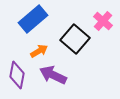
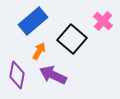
blue rectangle: moved 2 px down
black square: moved 3 px left
orange arrow: rotated 30 degrees counterclockwise
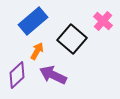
orange arrow: moved 2 px left
purple diamond: rotated 36 degrees clockwise
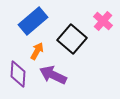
purple diamond: moved 1 px right, 1 px up; rotated 44 degrees counterclockwise
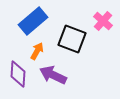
black square: rotated 20 degrees counterclockwise
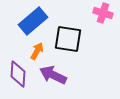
pink cross: moved 8 px up; rotated 24 degrees counterclockwise
black square: moved 4 px left; rotated 12 degrees counterclockwise
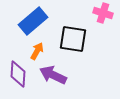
black square: moved 5 px right
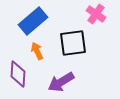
pink cross: moved 7 px left, 1 px down; rotated 18 degrees clockwise
black square: moved 4 px down; rotated 16 degrees counterclockwise
orange arrow: rotated 54 degrees counterclockwise
purple arrow: moved 8 px right, 7 px down; rotated 56 degrees counterclockwise
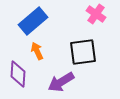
black square: moved 10 px right, 9 px down
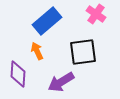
blue rectangle: moved 14 px right
